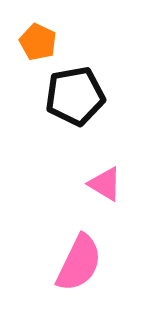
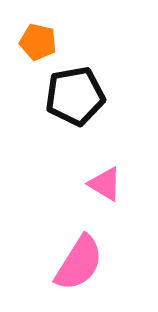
orange pentagon: rotated 12 degrees counterclockwise
pink semicircle: rotated 6 degrees clockwise
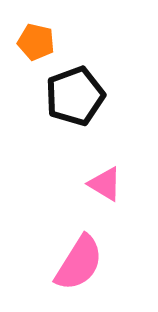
orange pentagon: moved 2 px left
black pentagon: rotated 10 degrees counterclockwise
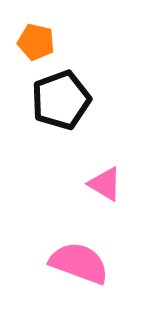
black pentagon: moved 14 px left, 4 px down
pink semicircle: rotated 102 degrees counterclockwise
